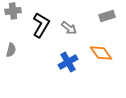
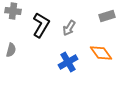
gray cross: rotated 14 degrees clockwise
gray arrow: rotated 84 degrees clockwise
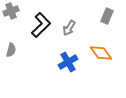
gray cross: moved 2 px left; rotated 28 degrees counterclockwise
gray rectangle: rotated 49 degrees counterclockwise
black L-shape: rotated 15 degrees clockwise
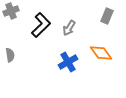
gray semicircle: moved 1 px left, 5 px down; rotated 24 degrees counterclockwise
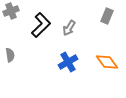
orange diamond: moved 6 px right, 9 px down
